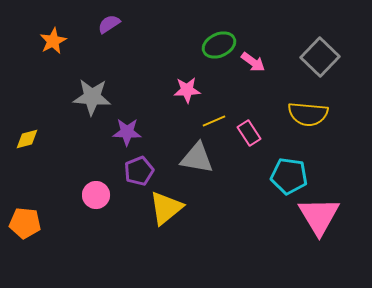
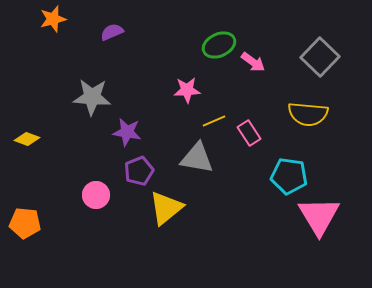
purple semicircle: moved 3 px right, 8 px down; rotated 10 degrees clockwise
orange star: moved 22 px up; rotated 12 degrees clockwise
purple star: rotated 8 degrees clockwise
yellow diamond: rotated 35 degrees clockwise
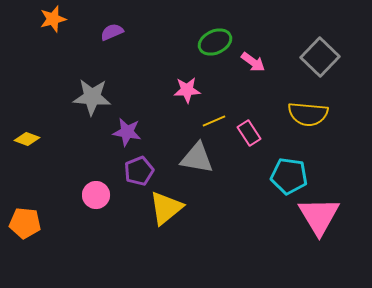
green ellipse: moved 4 px left, 3 px up
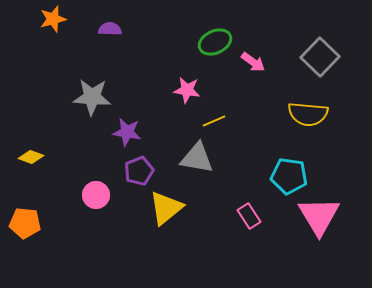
purple semicircle: moved 2 px left, 3 px up; rotated 25 degrees clockwise
pink star: rotated 12 degrees clockwise
pink rectangle: moved 83 px down
yellow diamond: moved 4 px right, 18 px down
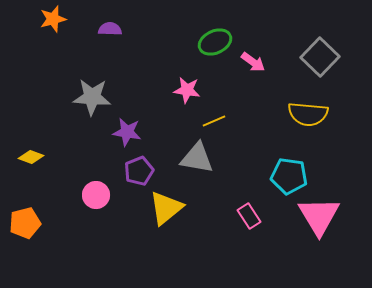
orange pentagon: rotated 20 degrees counterclockwise
